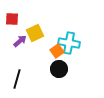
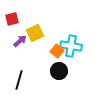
red square: rotated 16 degrees counterclockwise
cyan cross: moved 2 px right, 3 px down
orange square: rotated 16 degrees counterclockwise
black circle: moved 2 px down
black line: moved 2 px right, 1 px down
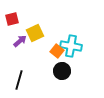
black circle: moved 3 px right
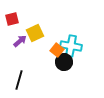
orange square: moved 1 px up
black circle: moved 2 px right, 9 px up
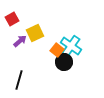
red square: rotated 16 degrees counterclockwise
cyan cross: rotated 25 degrees clockwise
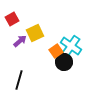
orange square: moved 1 px left, 1 px down; rotated 16 degrees clockwise
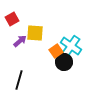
yellow square: rotated 30 degrees clockwise
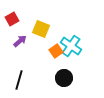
yellow square: moved 6 px right, 4 px up; rotated 18 degrees clockwise
black circle: moved 16 px down
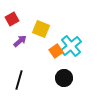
cyan cross: rotated 15 degrees clockwise
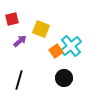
red square: rotated 16 degrees clockwise
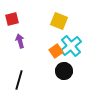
yellow square: moved 18 px right, 8 px up
purple arrow: rotated 64 degrees counterclockwise
black circle: moved 7 px up
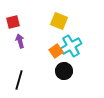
red square: moved 1 px right, 3 px down
cyan cross: rotated 10 degrees clockwise
